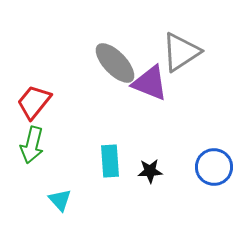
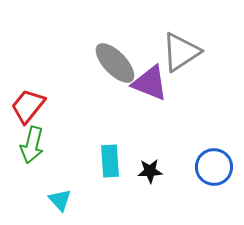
red trapezoid: moved 6 px left, 4 px down
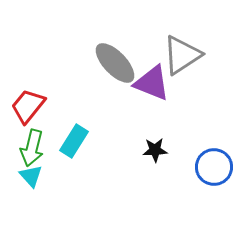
gray triangle: moved 1 px right, 3 px down
purple triangle: moved 2 px right
green arrow: moved 3 px down
cyan rectangle: moved 36 px left, 20 px up; rotated 36 degrees clockwise
black star: moved 5 px right, 21 px up
cyan triangle: moved 29 px left, 24 px up
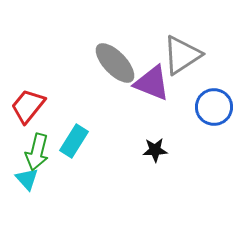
green arrow: moved 5 px right, 4 px down
blue circle: moved 60 px up
cyan triangle: moved 4 px left, 3 px down
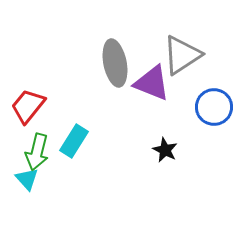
gray ellipse: rotated 33 degrees clockwise
black star: moved 10 px right; rotated 30 degrees clockwise
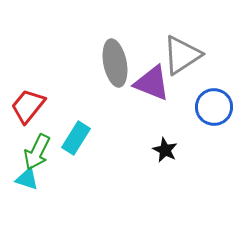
cyan rectangle: moved 2 px right, 3 px up
green arrow: rotated 12 degrees clockwise
cyan triangle: rotated 30 degrees counterclockwise
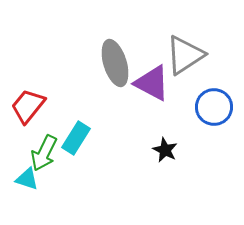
gray triangle: moved 3 px right
gray ellipse: rotated 6 degrees counterclockwise
purple triangle: rotated 6 degrees clockwise
green arrow: moved 7 px right, 1 px down
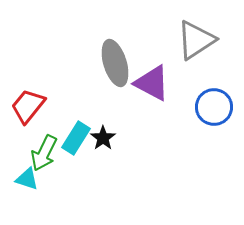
gray triangle: moved 11 px right, 15 px up
black star: moved 62 px left, 12 px up; rotated 10 degrees clockwise
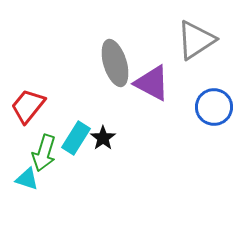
green arrow: rotated 9 degrees counterclockwise
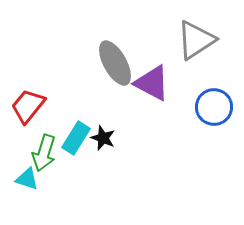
gray ellipse: rotated 12 degrees counterclockwise
black star: rotated 15 degrees counterclockwise
